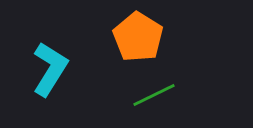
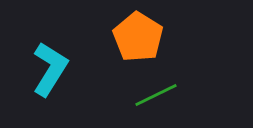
green line: moved 2 px right
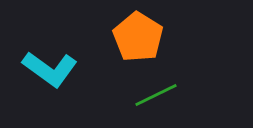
cyan L-shape: rotated 94 degrees clockwise
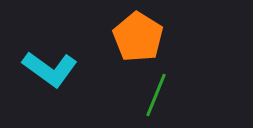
green line: rotated 42 degrees counterclockwise
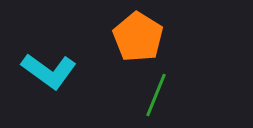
cyan L-shape: moved 1 px left, 2 px down
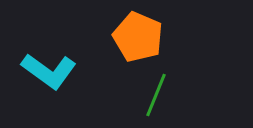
orange pentagon: rotated 9 degrees counterclockwise
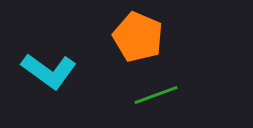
green line: rotated 48 degrees clockwise
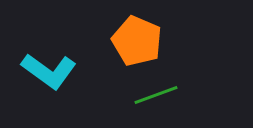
orange pentagon: moved 1 px left, 4 px down
